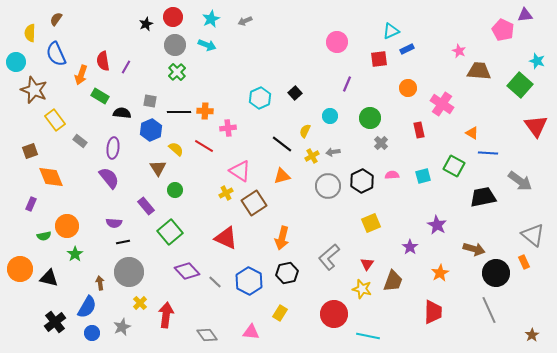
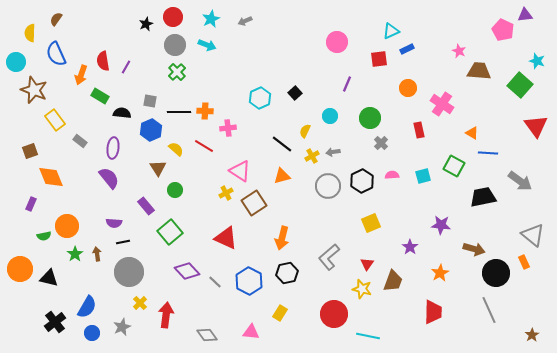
purple star at (437, 225): moved 4 px right; rotated 24 degrees counterclockwise
brown arrow at (100, 283): moved 3 px left, 29 px up
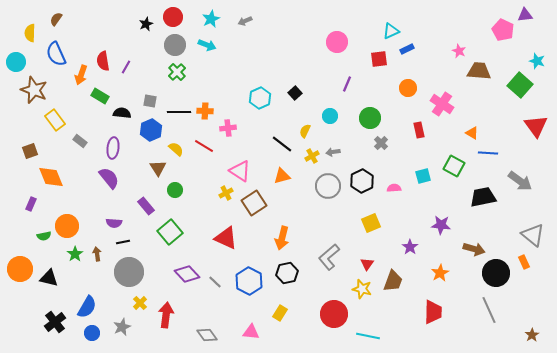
pink semicircle at (392, 175): moved 2 px right, 13 px down
purple diamond at (187, 271): moved 3 px down
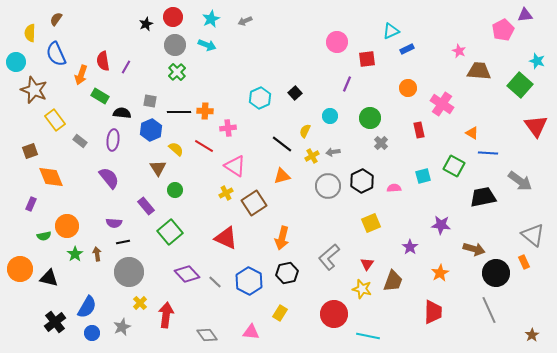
pink pentagon at (503, 30): rotated 20 degrees clockwise
red square at (379, 59): moved 12 px left
purple ellipse at (113, 148): moved 8 px up
pink triangle at (240, 171): moved 5 px left, 5 px up
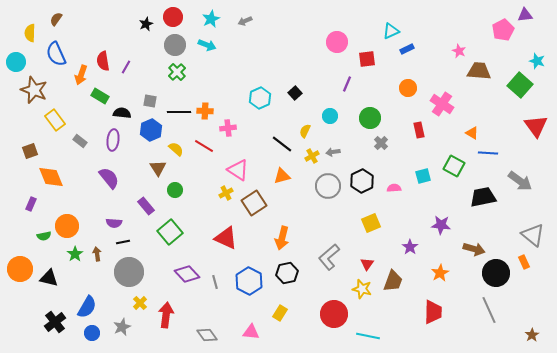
pink triangle at (235, 166): moved 3 px right, 4 px down
gray line at (215, 282): rotated 32 degrees clockwise
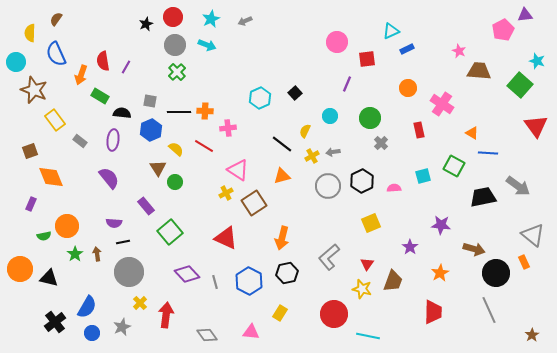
gray arrow at (520, 181): moved 2 px left, 5 px down
green circle at (175, 190): moved 8 px up
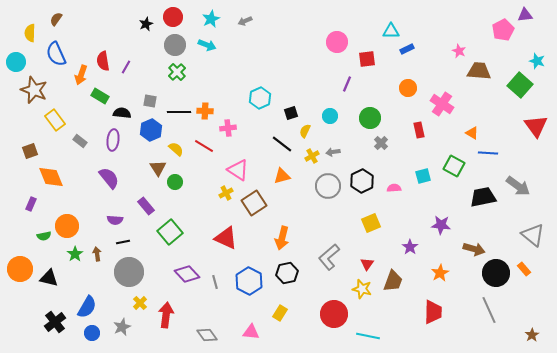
cyan triangle at (391, 31): rotated 24 degrees clockwise
black square at (295, 93): moved 4 px left, 20 px down; rotated 24 degrees clockwise
purple semicircle at (114, 223): moved 1 px right, 3 px up
orange rectangle at (524, 262): moved 7 px down; rotated 16 degrees counterclockwise
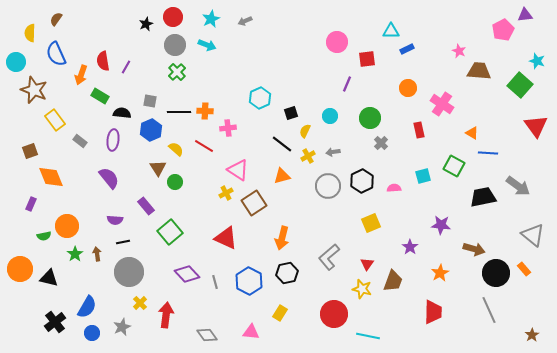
yellow cross at (312, 156): moved 4 px left
